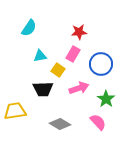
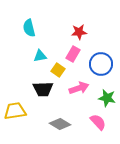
cyan semicircle: rotated 132 degrees clockwise
green star: moved 1 px right, 1 px up; rotated 24 degrees counterclockwise
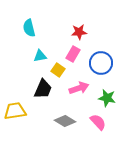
blue circle: moved 1 px up
black trapezoid: rotated 65 degrees counterclockwise
gray diamond: moved 5 px right, 3 px up
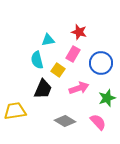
cyan semicircle: moved 8 px right, 32 px down
red star: rotated 21 degrees clockwise
cyan triangle: moved 8 px right, 16 px up
green star: rotated 30 degrees counterclockwise
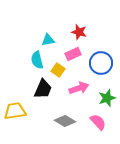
pink rectangle: rotated 35 degrees clockwise
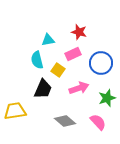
gray diamond: rotated 10 degrees clockwise
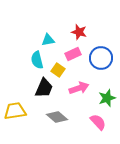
blue circle: moved 5 px up
black trapezoid: moved 1 px right, 1 px up
gray diamond: moved 8 px left, 4 px up
